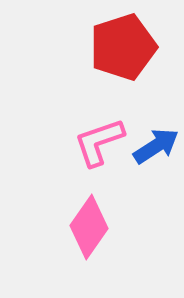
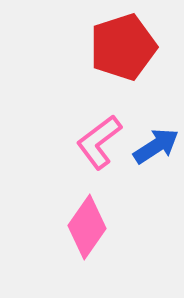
pink L-shape: rotated 18 degrees counterclockwise
pink diamond: moved 2 px left
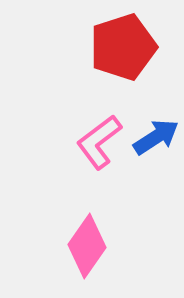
blue arrow: moved 9 px up
pink diamond: moved 19 px down
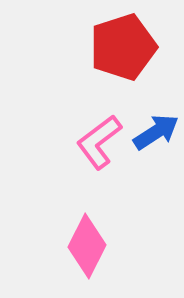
blue arrow: moved 5 px up
pink diamond: rotated 8 degrees counterclockwise
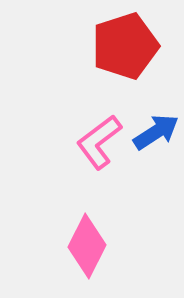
red pentagon: moved 2 px right, 1 px up
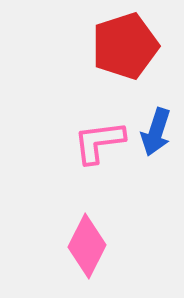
blue arrow: rotated 141 degrees clockwise
pink L-shape: rotated 30 degrees clockwise
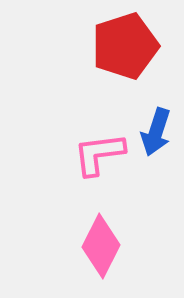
pink L-shape: moved 12 px down
pink diamond: moved 14 px right
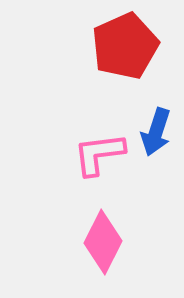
red pentagon: rotated 6 degrees counterclockwise
pink diamond: moved 2 px right, 4 px up
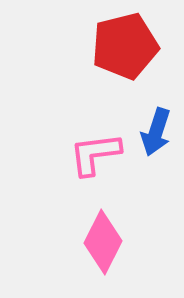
red pentagon: rotated 10 degrees clockwise
pink L-shape: moved 4 px left
